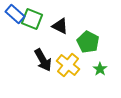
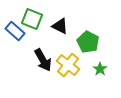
blue rectangle: moved 17 px down
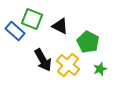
green star: rotated 16 degrees clockwise
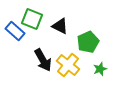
green pentagon: rotated 20 degrees clockwise
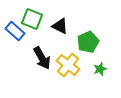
black arrow: moved 1 px left, 2 px up
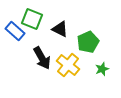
black triangle: moved 3 px down
green star: moved 2 px right
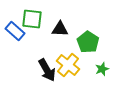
green square: rotated 15 degrees counterclockwise
black triangle: rotated 24 degrees counterclockwise
green pentagon: rotated 15 degrees counterclockwise
black arrow: moved 5 px right, 12 px down
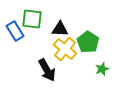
blue rectangle: rotated 18 degrees clockwise
yellow cross: moved 3 px left, 16 px up
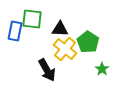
blue rectangle: rotated 42 degrees clockwise
green star: rotated 16 degrees counterclockwise
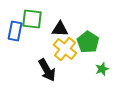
green star: rotated 16 degrees clockwise
